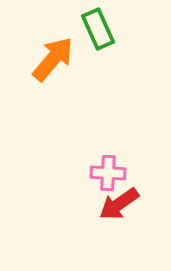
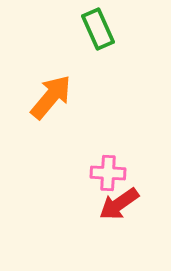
orange arrow: moved 2 px left, 38 px down
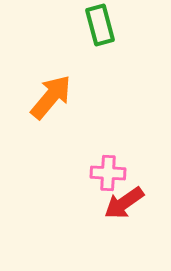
green rectangle: moved 2 px right, 4 px up; rotated 9 degrees clockwise
red arrow: moved 5 px right, 1 px up
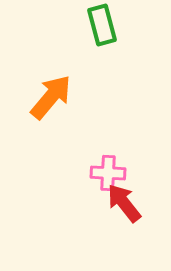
green rectangle: moved 2 px right
red arrow: rotated 87 degrees clockwise
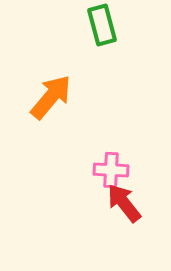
pink cross: moved 3 px right, 3 px up
